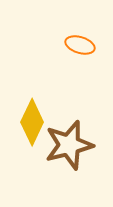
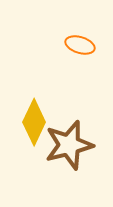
yellow diamond: moved 2 px right
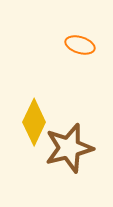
brown star: moved 3 px down
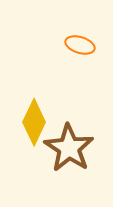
brown star: rotated 24 degrees counterclockwise
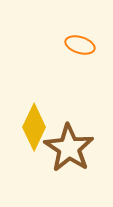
yellow diamond: moved 5 px down
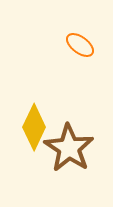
orange ellipse: rotated 20 degrees clockwise
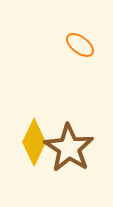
yellow diamond: moved 15 px down
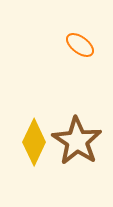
brown star: moved 8 px right, 7 px up
